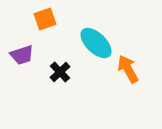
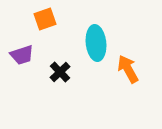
cyan ellipse: rotated 40 degrees clockwise
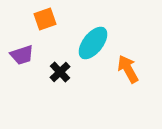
cyan ellipse: moved 3 px left; rotated 44 degrees clockwise
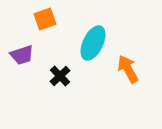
cyan ellipse: rotated 12 degrees counterclockwise
black cross: moved 4 px down
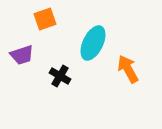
black cross: rotated 15 degrees counterclockwise
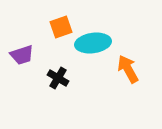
orange square: moved 16 px right, 8 px down
cyan ellipse: rotated 56 degrees clockwise
black cross: moved 2 px left, 2 px down
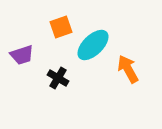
cyan ellipse: moved 2 px down; rotated 36 degrees counterclockwise
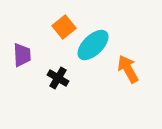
orange square: moved 3 px right; rotated 20 degrees counterclockwise
purple trapezoid: rotated 75 degrees counterclockwise
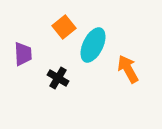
cyan ellipse: rotated 20 degrees counterclockwise
purple trapezoid: moved 1 px right, 1 px up
